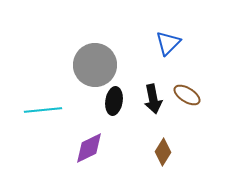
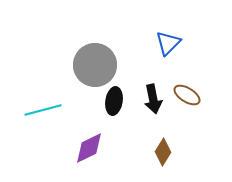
cyan line: rotated 9 degrees counterclockwise
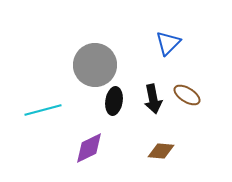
brown diamond: moved 2 px left, 1 px up; rotated 64 degrees clockwise
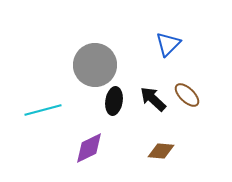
blue triangle: moved 1 px down
brown ellipse: rotated 12 degrees clockwise
black arrow: rotated 144 degrees clockwise
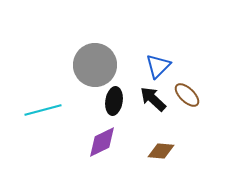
blue triangle: moved 10 px left, 22 px down
purple diamond: moved 13 px right, 6 px up
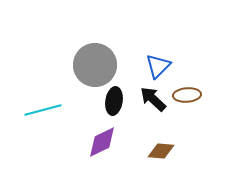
brown ellipse: rotated 48 degrees counterclockwise
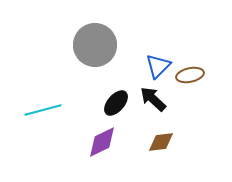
gray circle: moved 20 px up
brown ellipse: moved 3 px right, 20 px up; rotated 8 degrees counterclockwise
black ellipse: moved 2 px right, 2 px down; rotated 32 degrees clockwise
brown diamond: moved 9 px up; rotated 12 degrees counterclockwise
